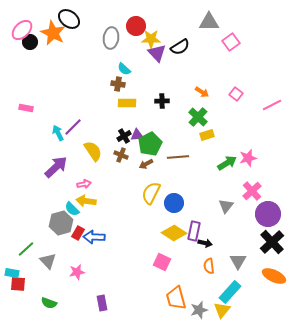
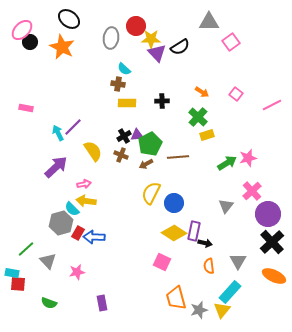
orange star at (53, 33): moved 9 px right, 14 px down
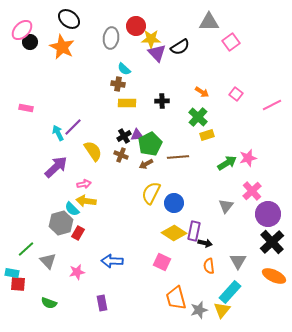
blue arrow at (94, 237): moved 18 px right, 24 px down
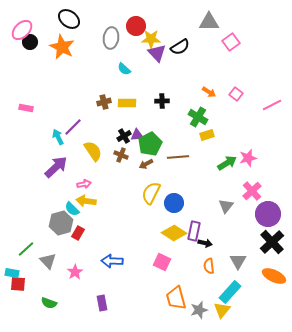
brown cross at (118, 84): moved 14 px left, 18 px down; rotated 24 degrees counterclockwise
orange arrow at (202, 92): moved 7 px right
green cross at (198, 117): rotated 12 degrees counterclockwise
cyan arrow at (58, 133): moved 4 px down
pink star at (77, 272): moved 2 px left; rotated 21 degrees counterclockwise
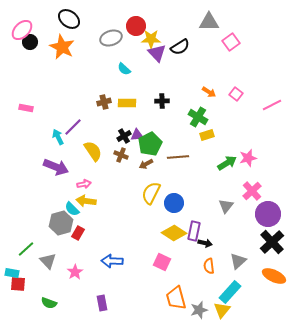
gray ellipse at (111, 38): rotated 65 degrees clockwise
purple arrow at (56, 167): rotated 65 degrees clockwise
gray triangle at (238, 261): rotated 18 degrees clockwise
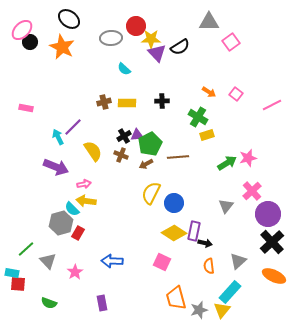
gray ellipse at (111, 38): rotated 15 degrees clockwise
